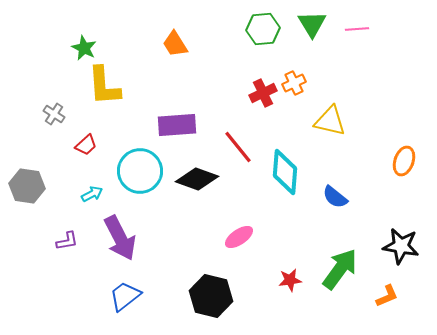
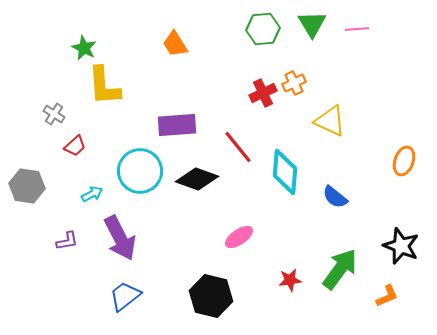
yellow triangle: rotated 12 degrees clockwise
red trapezoid: moved 11 px left, 1 px down
black star: rotated 12 degrees clockwise
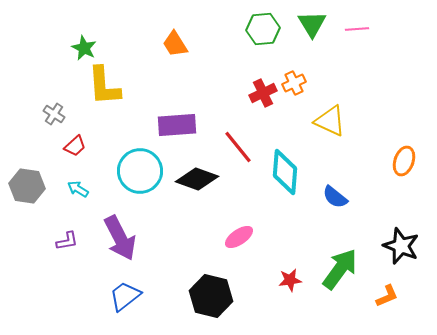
cyan arrow: moved 14 px left, 5 px up; rotated 120 degrees counterclockwise
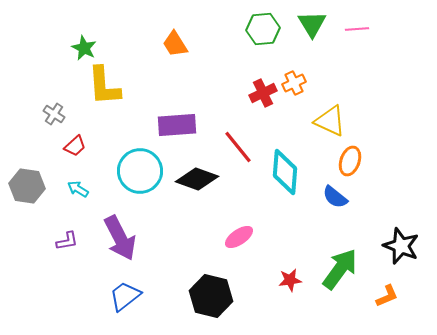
orange ellipse: moved 54 px left
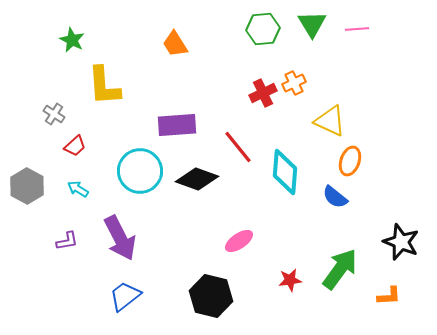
green star: moved 12 px left, 8 px up
gray hexagon: rotated 20 degrees clockwise
pink ellipse: moved 4 px down
black star: moved 4 px up
orange L-shape: moved 2 px right; rotated 20 degrees clockwise
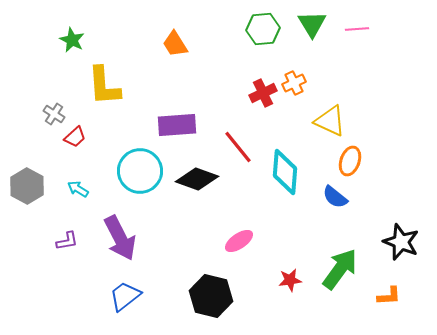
red trapezoid: moved 9 px up
